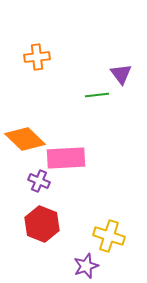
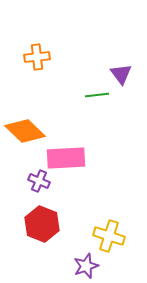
orange diamond: moved 8 px up
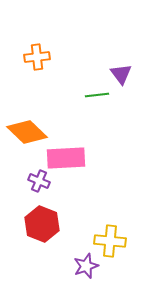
orange diamond: moved 2 px right, 1 px down
yellow cross: moved 1 px right, 5 px down; rotated 12 degrees counterclockwise
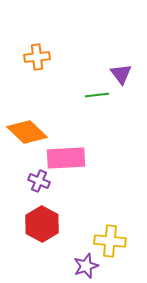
red hexagon: rotated 8 degrees clockwise
